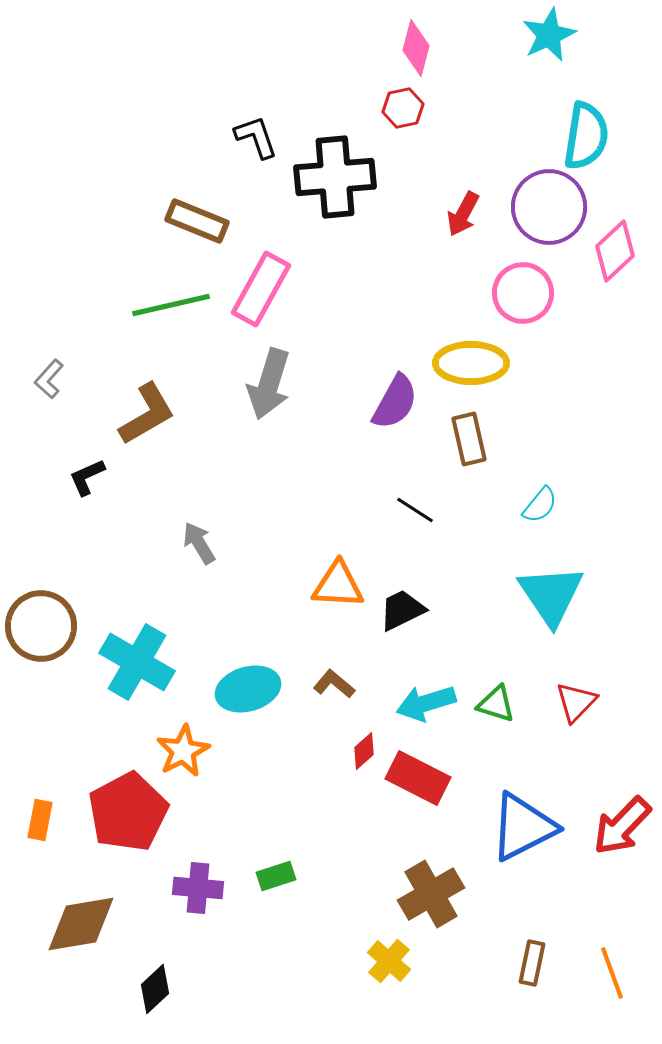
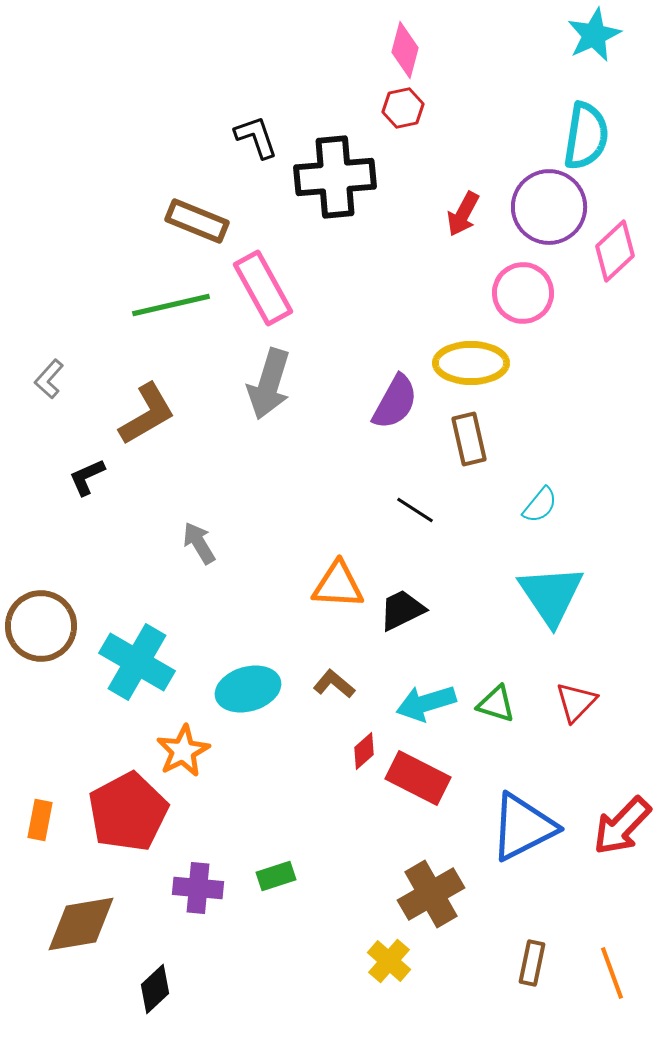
cyan star at (549, 35): moved 45 px right
pink diamond at (416, 48): moved 11 px left, 2 px down
pink rectangle at (261, 289): moved 2 px right, 1 px up; rotated 58 degrees counterclockwise
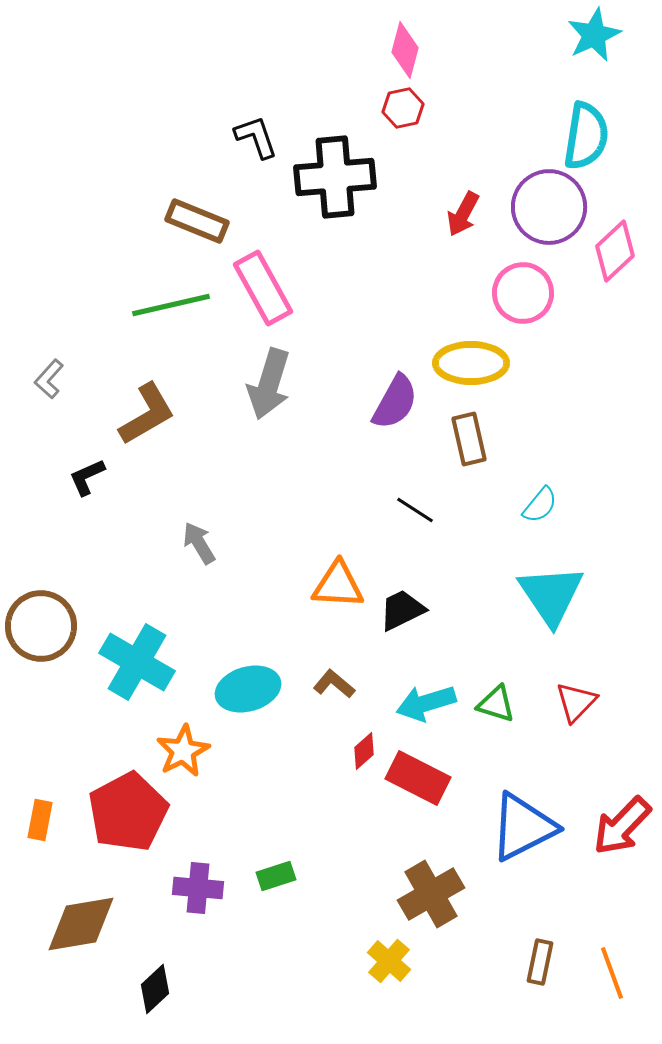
brown rectangle at (532, 963): moved 8 px right, 1 px up
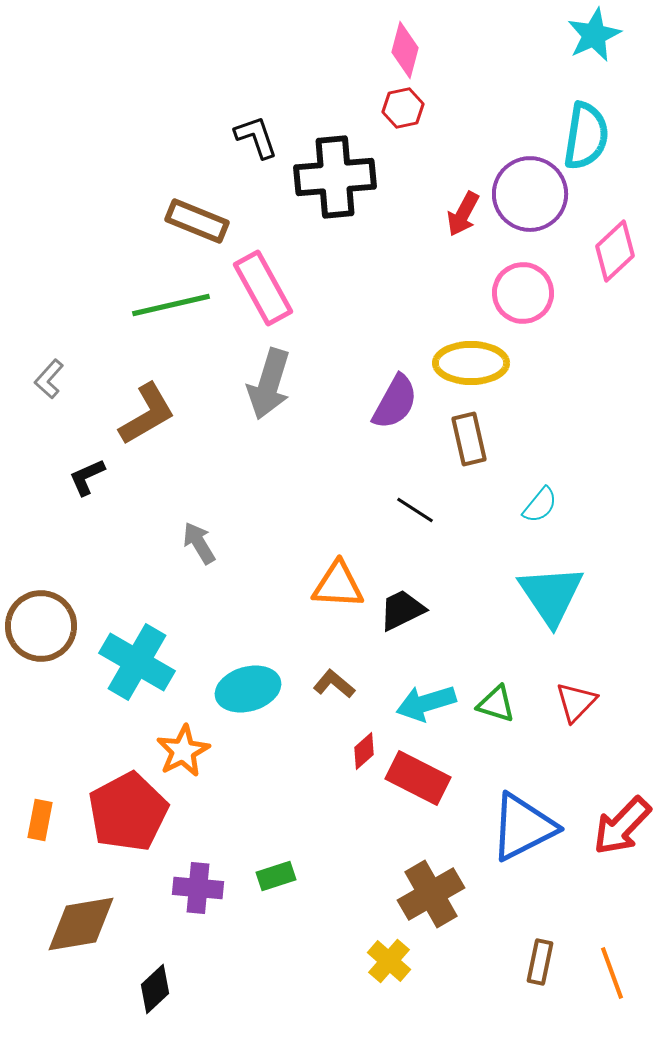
purple circle at (549, 207): moved 19 px left, 13 px up
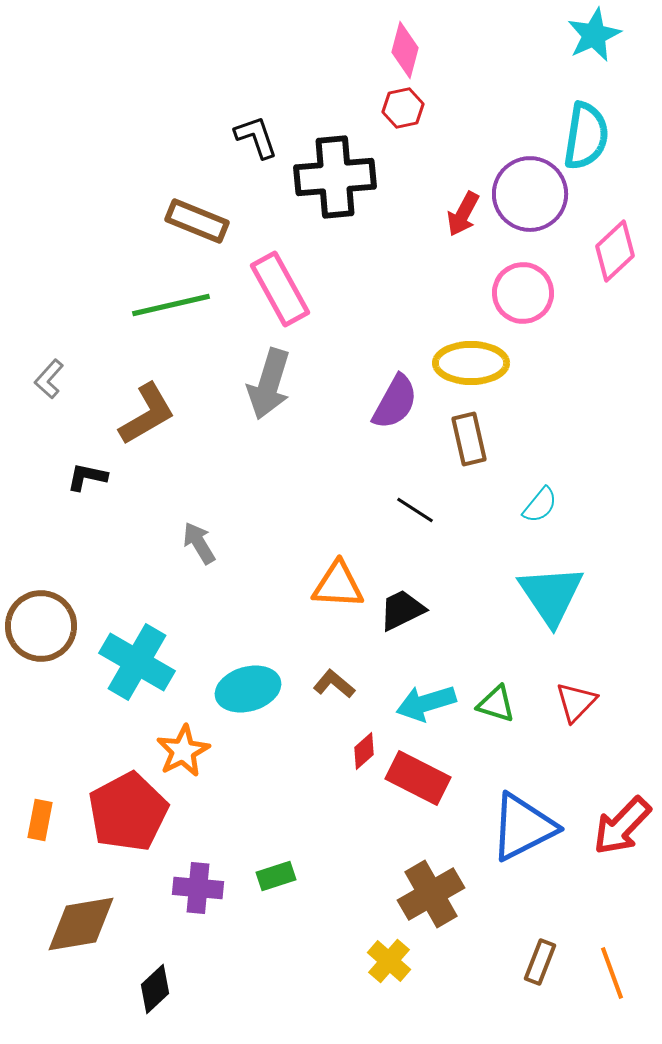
pink rectangle at (263, 288): moved 17 px right, 1 px down
black L-shape at (87, 477): rotated 36 degrees clockwise
brown rectangle at (540, 962): rotated 9 degrees clockwise
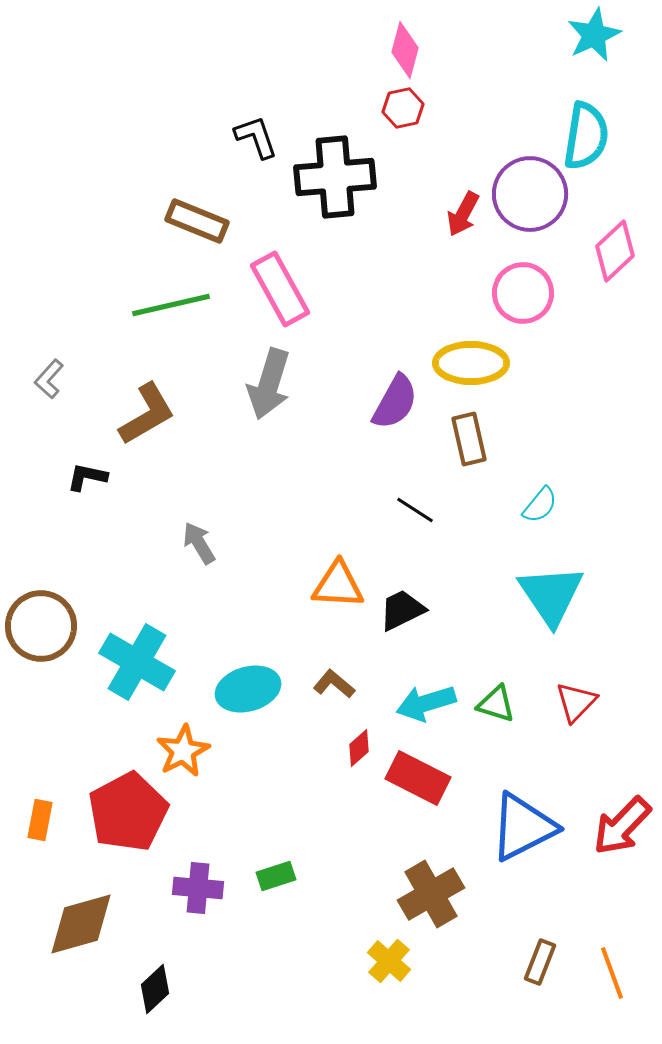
red diamond at (364, 751): moved 5 px left, 3 px up
brown diamond at (81, 924): rotated 6 degrees counterclockwise
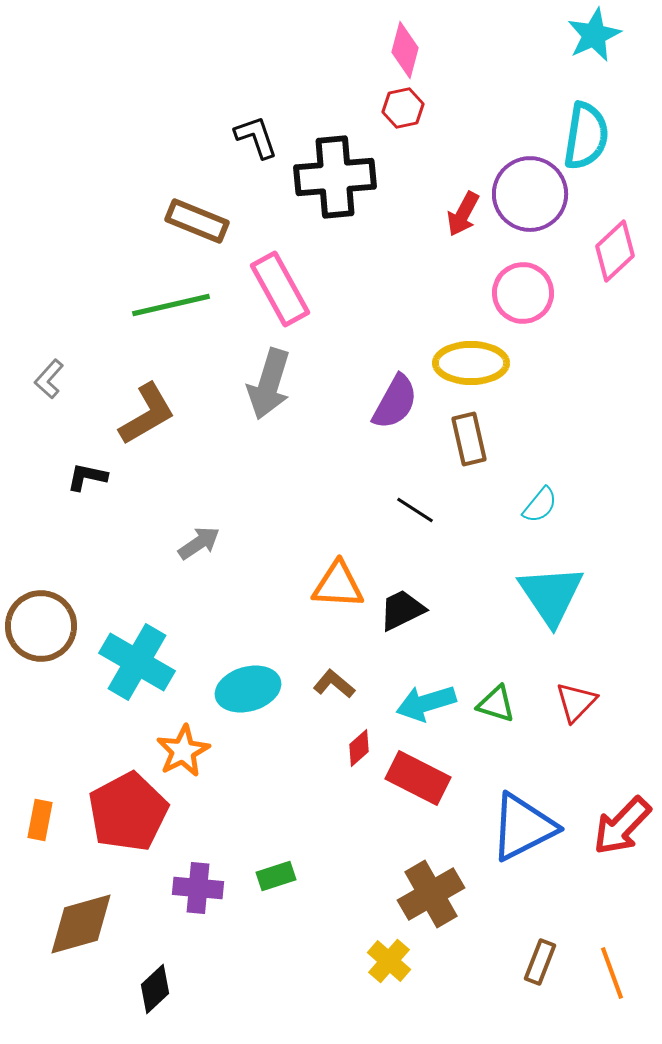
gray arrow at (199, 543): rotated 87 degrees clockwise
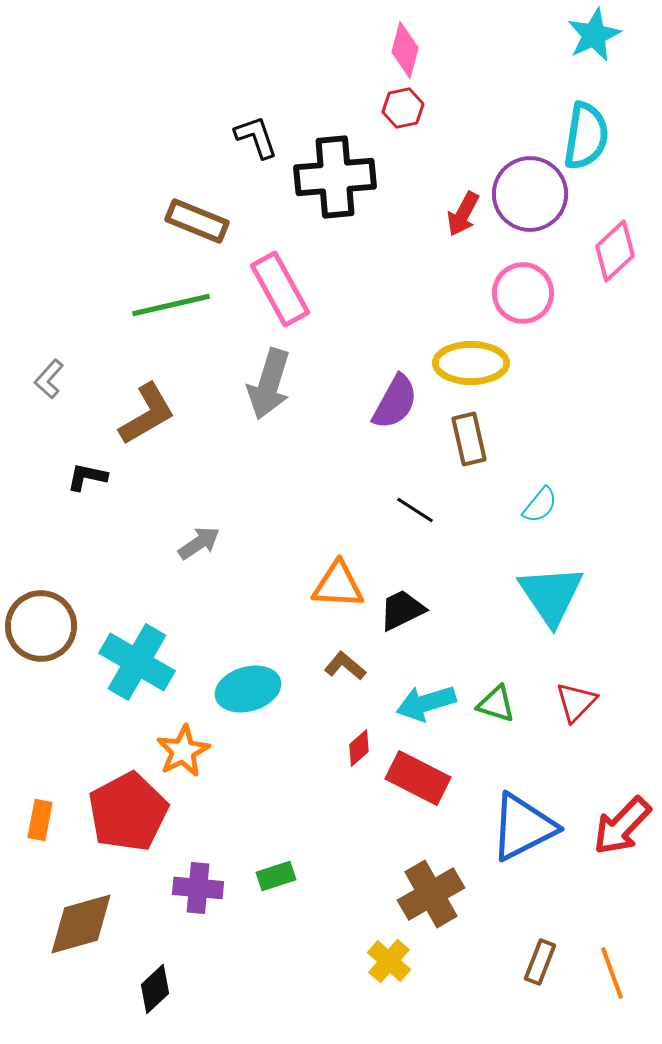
brown L-shape at (334, 684): moved 11 px right, 18 px up
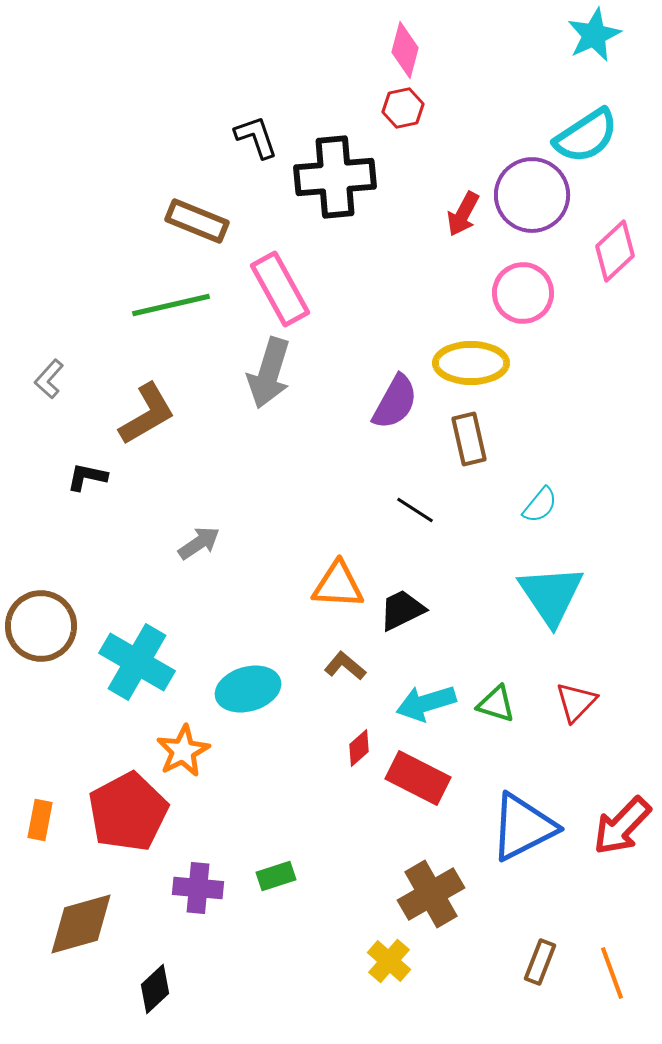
cyan semicircle at (586, 136): rotated 48 degrees clockwise
purple circle at (530, 194): moved 2 px right, 1 px down
gray arrow at (269, 384): moved 11 px up
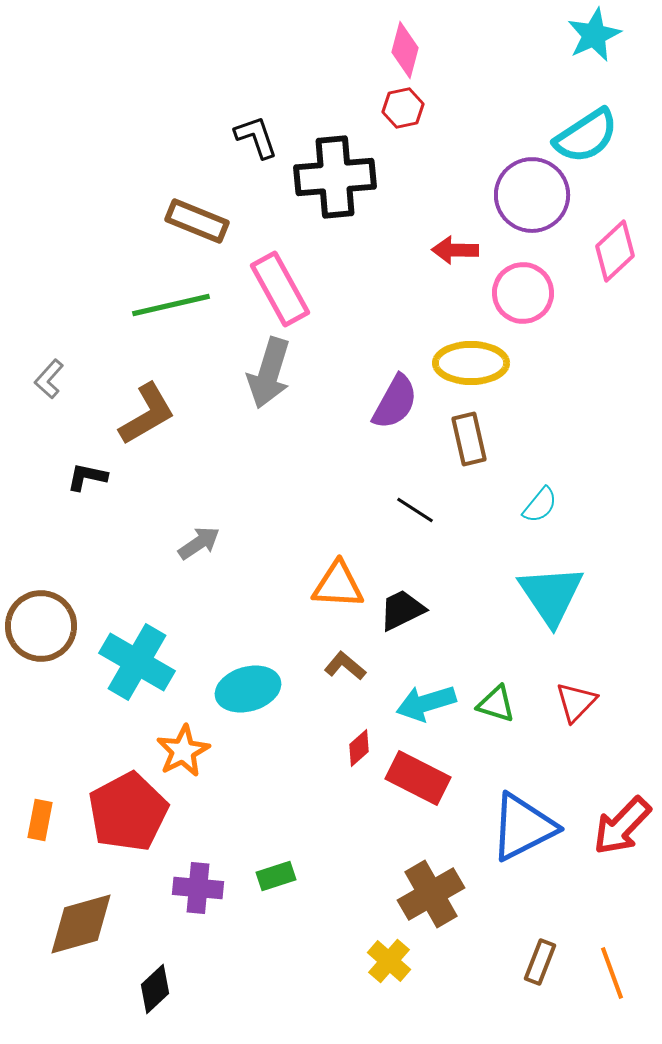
red arrow at (463, 214): moved 8 px left, 36 px down; rotated 63 degrees clockwise
